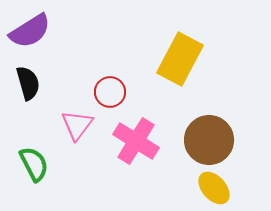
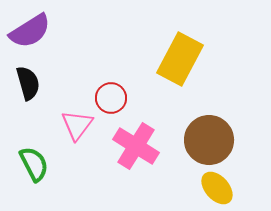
red circle: moved 1 px right, 6 px down
pink cross: moved 5 px down
yellow ellipse: moved 3 px right
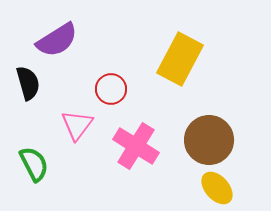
purple semicircle: moved 27 px right, 9 px down
red circle: moved 9 px up
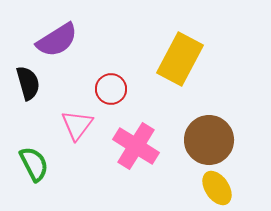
yellow ellipse: rotated 8 degrees clockwise
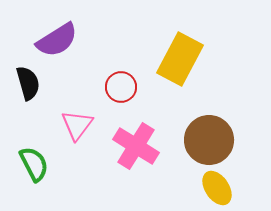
red circle: moved 10 px right, 2 px up
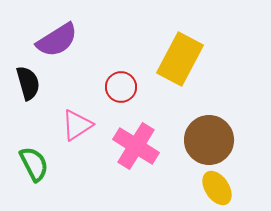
pink triangle: rotated 20 degrees clockwise
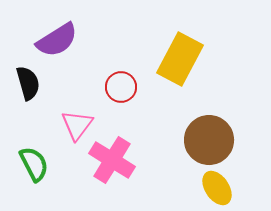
pink triangle: rotated 20 degrees counterclockwise
pink cross: moved 24 px left, 14 px down
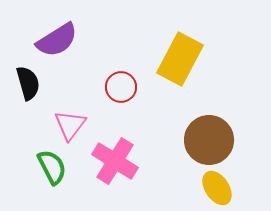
pink triangle: moved 7 px left
pink cross: moved 3 px right, 1 px down
green semicircle: moved 18 px right, 3 px down
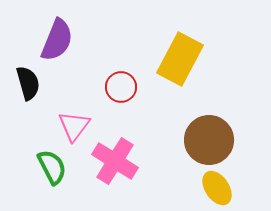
purple semicircle: rotated 36 degrees counterclockwise
pink triangle: moved 4 px right, 1 px down
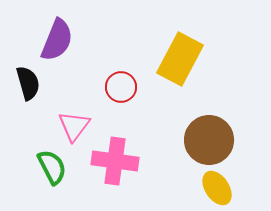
pink cross: rotated 24 degrees counterclockwise
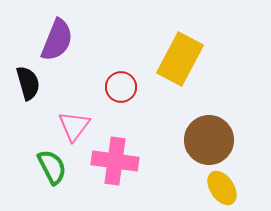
yellow ellipse: moved 5 px right
